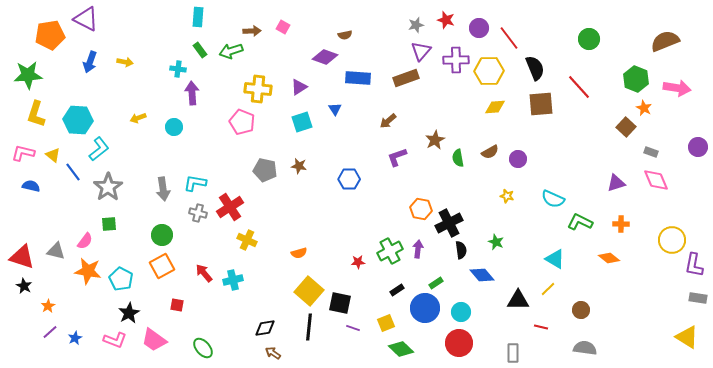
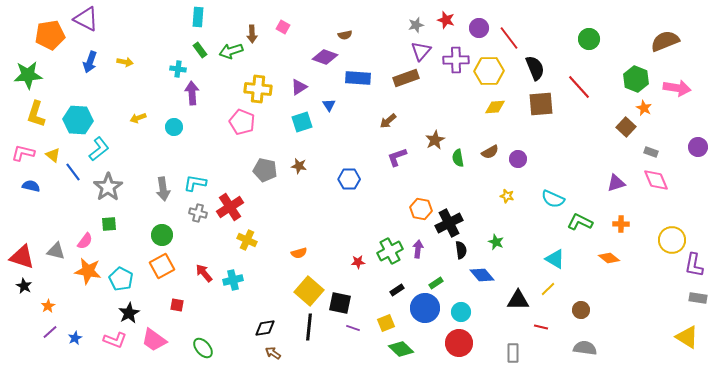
brown arrow at (252, 31): moved 3 px down; rotated 90 degrees clockwise
blue triangle at (335, 109): moved 6 px left, 4 px up
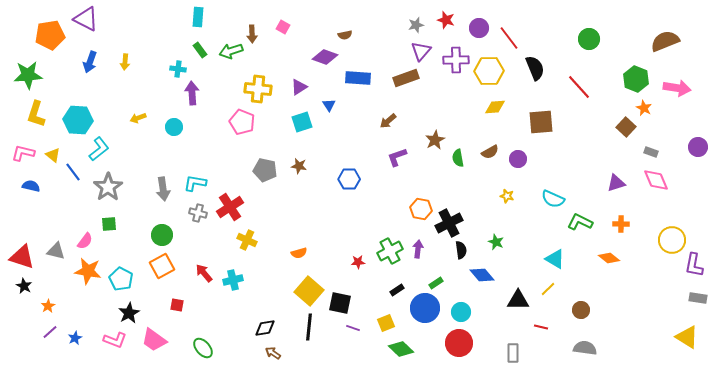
yellow arrow at (125, 62): rotated 84 degrees clockwise
brown square at (541, 104): moved 18 px down
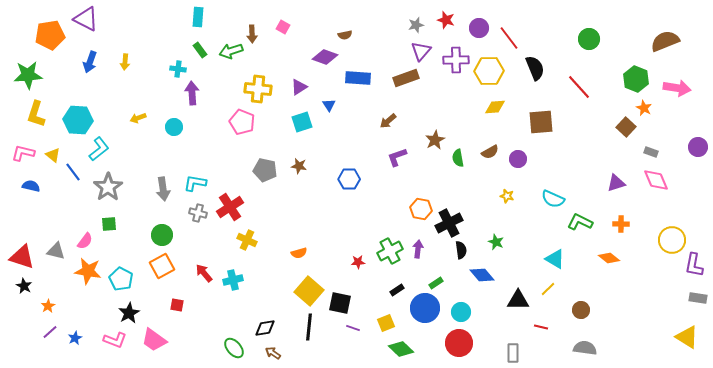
green ellipse at (203, 348): moved 31 px right
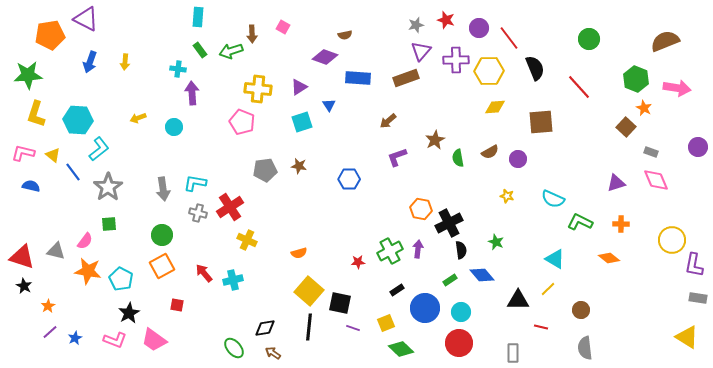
gray pentagon at (265, 170): rotated 20 degrees counterclockwise
green rectangle at (436, 283): moved 14 px right, 3 px up
gray semicircle at (585, 348): rotated 105 degrees counterclockwise
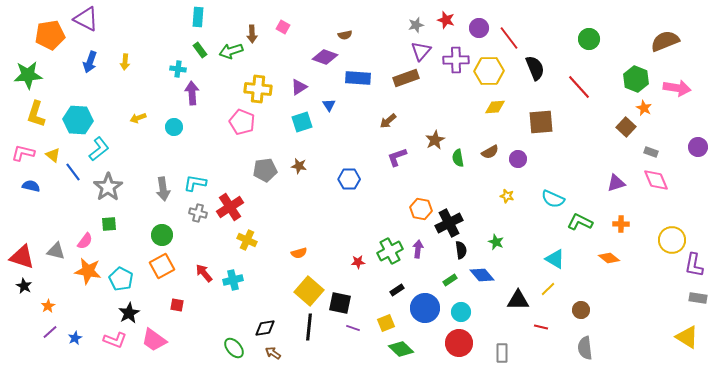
gray rectangle at (513, 353): moved 11 px left
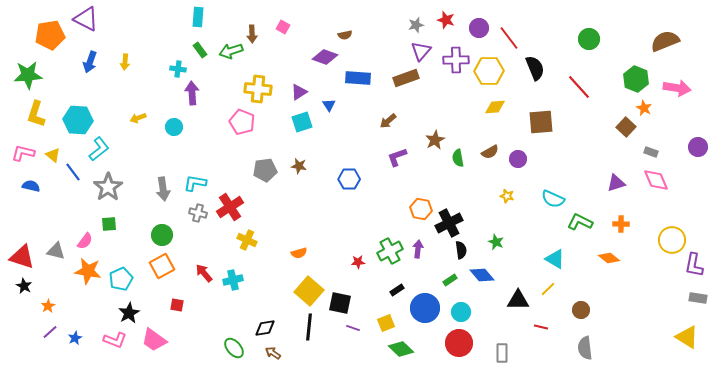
purple triangle at (299, 87): moved 5 px down
cyan pentagon at (121, 279): rotated 20 degrees clockwise
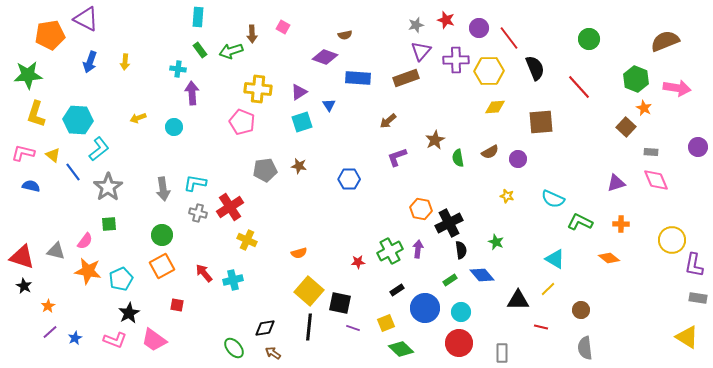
gray rectangle at (651, 152): rotated 16 degrees counterclockwise
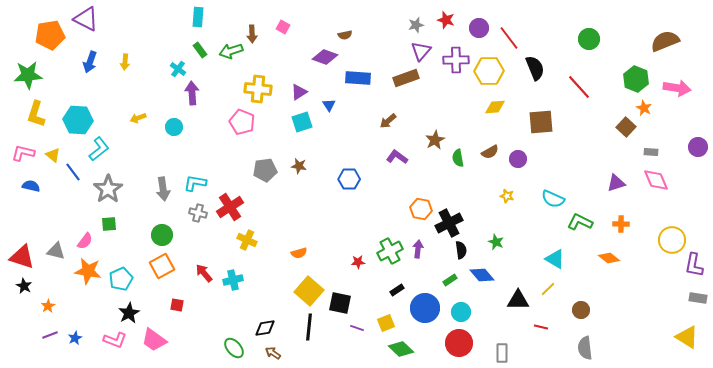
cyan cross at (178, 69): rotated 28 degrees clockwise
purple L-shape at (397, 157): rotated 55 degrees clockwise
gray star at (108, 187): moved 2 px down
purple line at (353, 328): moved 4 px right
purple line at (50, 332): moved 3 px down; rotated 21 degrees clockwise
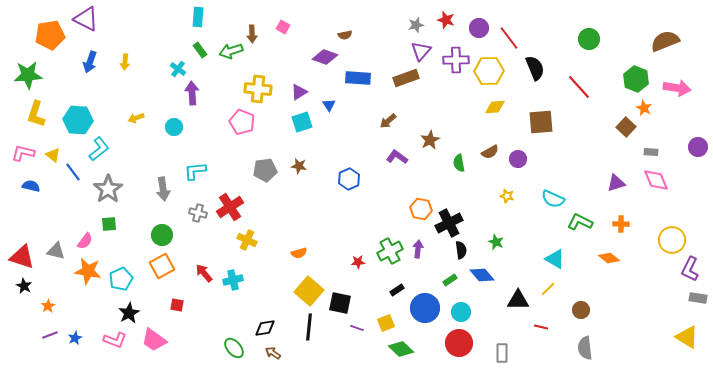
yellow arrow at (138, 118): moved 2 px left
brown star at (435, 140): moved 5 px left
green semicircle at (458, 158): moved 1 px right, 5 px down
blue hexagon at (349, 179): rotated 25 degrees counterclockwise
cyan L-shape at (195, 183): moved 12 px up; rotated 15 degrees counterclockwise
purple L-shape at (694, 265): moved 4 px left, 4 px down; rotated 15 degrees clockwise
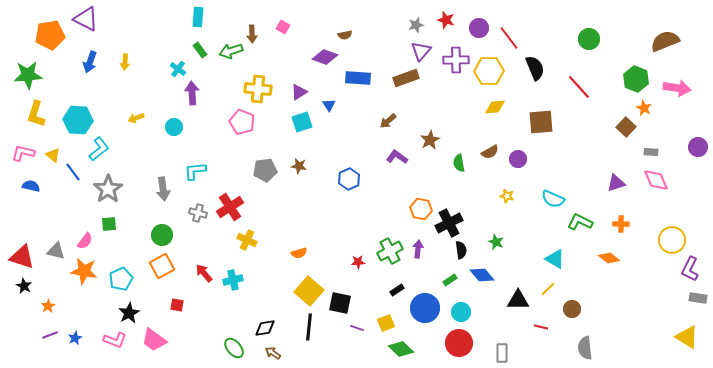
orange star at (88, 271): moved 4 px left
brown circle at (581, 310): moved 9 px left, 1 px up
